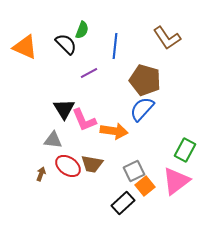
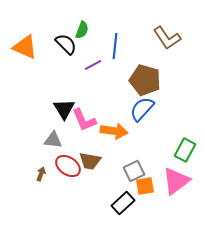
purple line: moved 4 px right, 8 px up
brown trapezoid: moved 2 px left, 3 px up
orange square: rotated 30 degrees clockwise
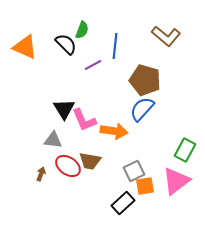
brown L-shape: moved 1 px left, 2 px up; rotated 16 degrees counterclockwise
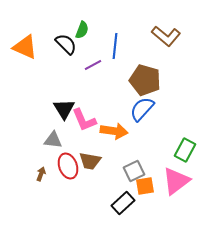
red ellipse: rotated 35 degrees clockwise
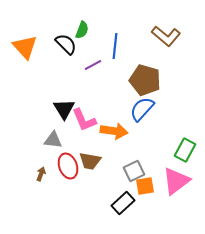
orange triangle: rotated 24 degrees clockwise
